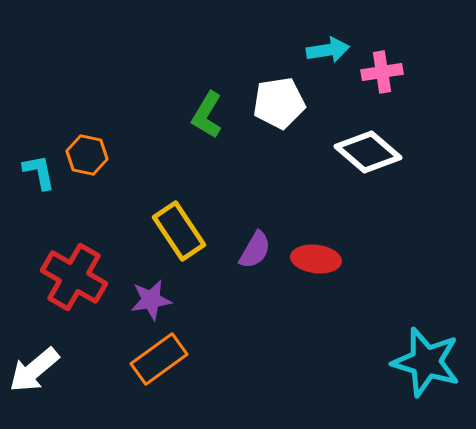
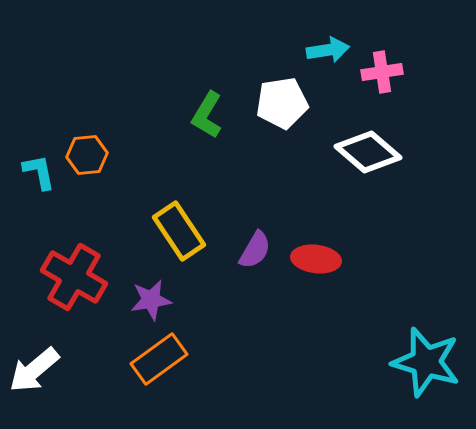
white pentagon: moved 3 px right
orange hexagon: rotated 18 degrees counterclockwise
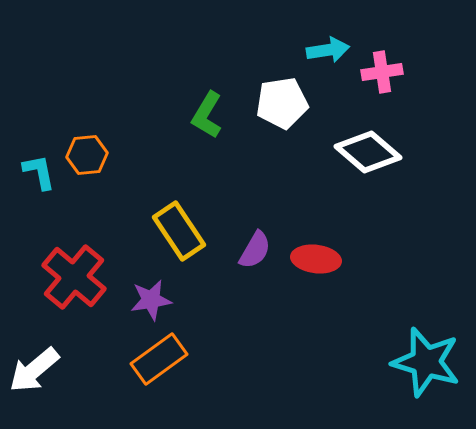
red cross: rotated 10 degrees clockwise
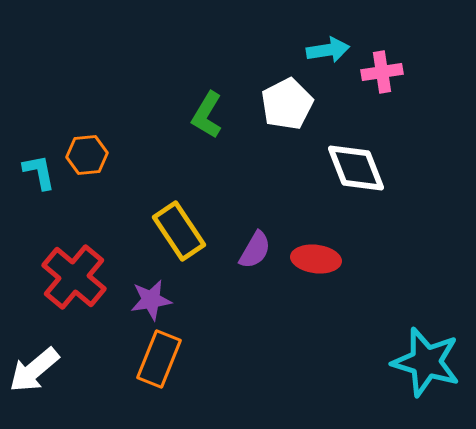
white pentagon: moved 5 px right, 1 px down; rotated 18 degrees counterclockwise
white diamond: moved 12 px left, 16 px down; rotated 28 degrees clockwise
orange rectangle: rotated 32 degrees counterclockwise
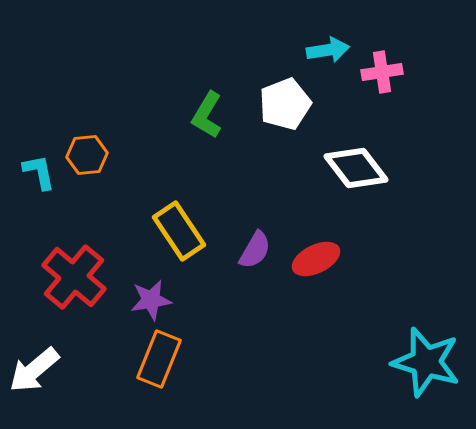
white pentagon: moved 2 px left; rotated 6 degrees clockwise
white diamond: rotated 16 degrees counterclockwise
red ellipse: rotated 33 degrees counterclockwise
